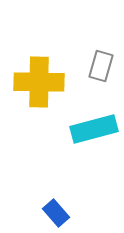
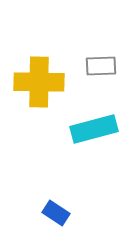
gray rectangle: rotated 72 degrees clockwise
blue rectangle: rotated 16 degrees counterclockwise
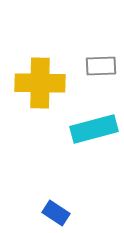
yellow cross: moved 1 px right, 1 px down
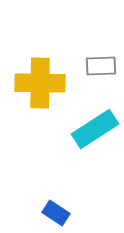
cyan rectangle: moved 1 px right; rotated 18 degrees counterclockwise
